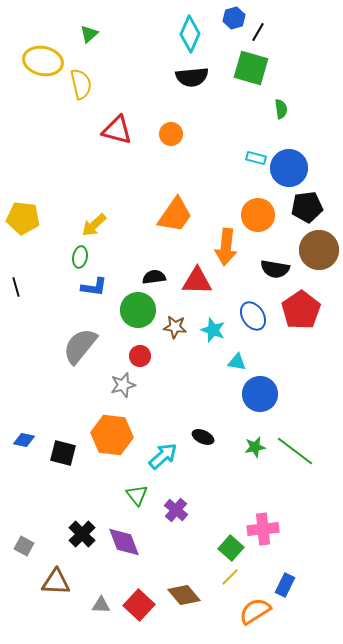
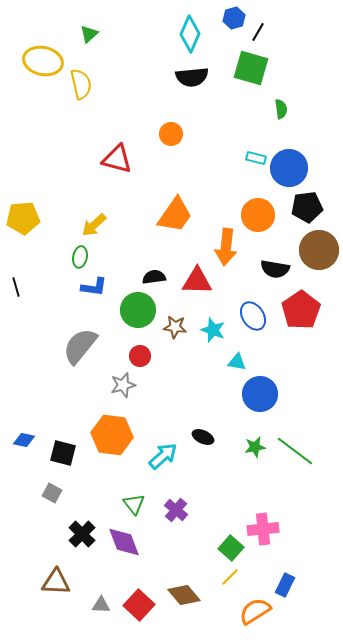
red triangle at (117, 130): moved 29 px down
yellow pentagon at (23, 218): rotated 12 degrees counterclockwise
green triangle at (137, 495): moved 3 px left, 9 px down
gray square at (24, 546): moved 28 px right, 53 px up
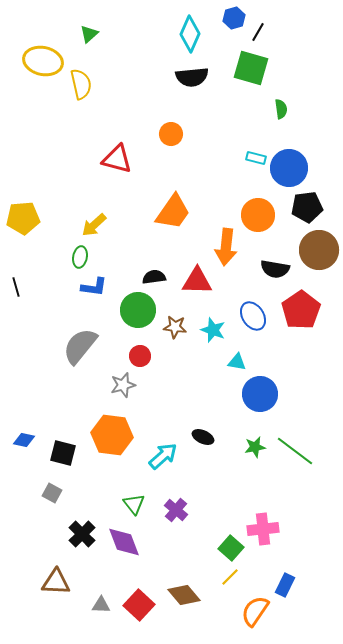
orange trapezoid at (175, 215): moved 2 px left, 3 px up
orange semicircle at (255, 611): rotated 24 degrees counterclockwise
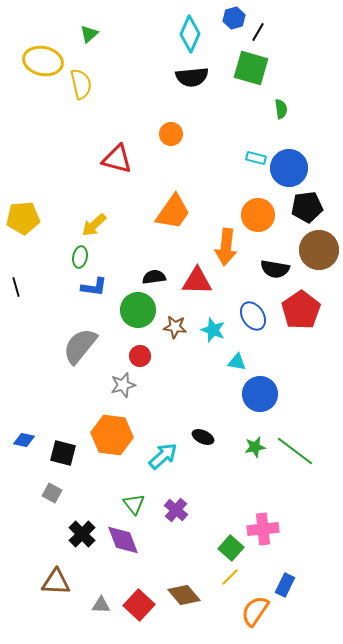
purple diamond at (124, 542): moved 1 px left, 2 px up
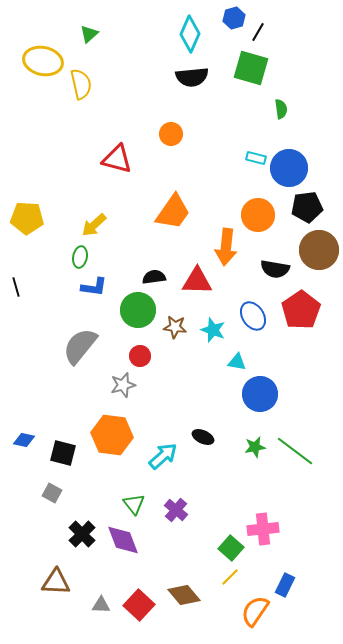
yellow pentagon at (23, 218): moved 4 px right; rotated 8 degrees clockwise
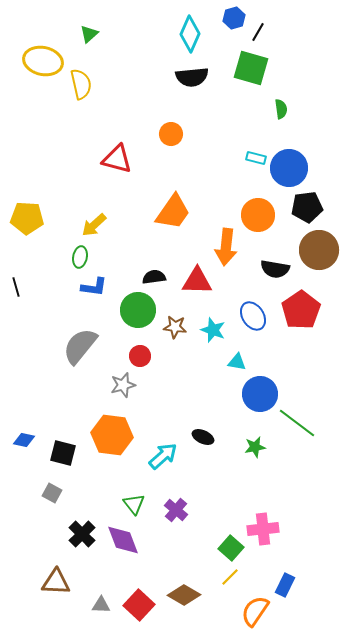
green line at (295, 451): moved 2 px right, 28 px up
brown diamond at (184, 595): rotated 20 degrees counterclockwise
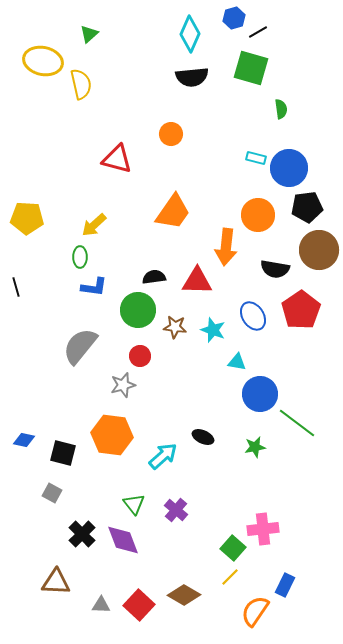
black line at (258, 32): rotated 30 degrees clockwise
green ellipse at (80, 257): rotated 10 degrees counterclockwise
green square at (231, 548): moved 2 px right
